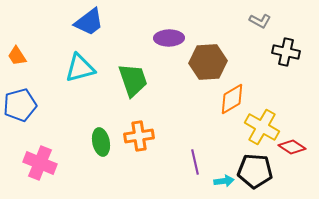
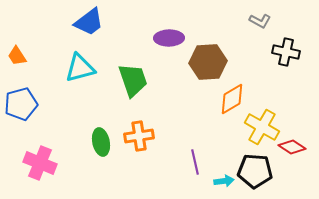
blue pentagon: moved 1 px right, 1 px up
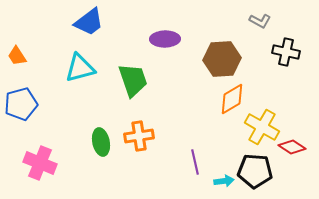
purple ellipse: moved 4 px left, 1 px down
brown hexagon: moved 14 px right, 3 px up
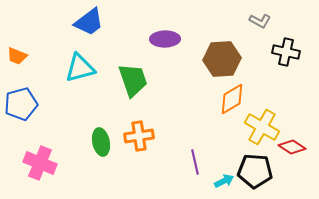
orange trapezoid: rotated 35 degrees counterclockwise
cyan arrow: rotated 18 degrees counterclockwise
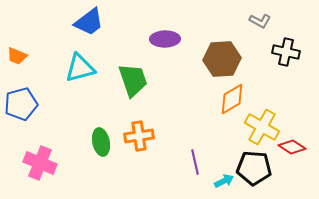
black pentagon: moved 1 px left, 3 px up
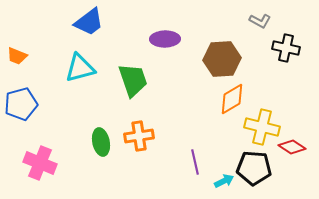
black cross: moved 4 px up
yellow cross: rotated 16 degrees counterclockwise
